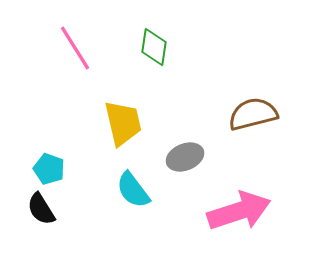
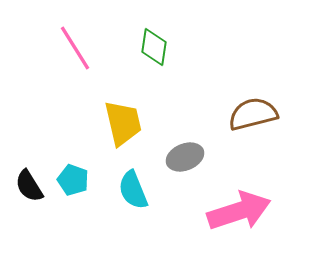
cyan pentagon: moved 24 px right, 11 px down
cyan semicircle: rotated 15 degrees clockwise
black semicircle: moved 12 px left, 23 px up
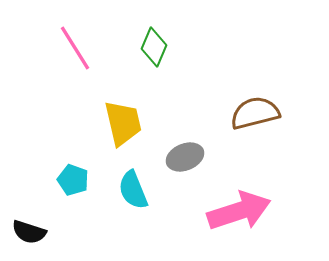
green diamond: rotated 15 degrees clockwise
brown semicircle: moved 2 px right, 1 px up
black semicircle: moved 46 px down; rotated 40 degrees counterclockwise
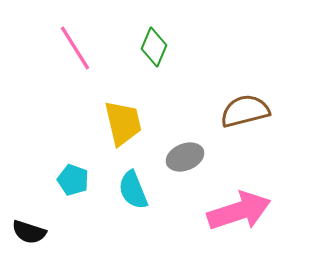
brown semicircle: moved 10 px left, 2 px up
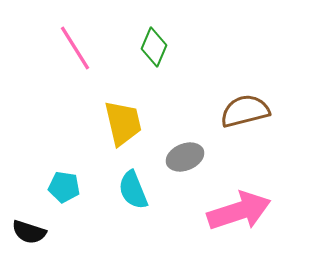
cyan pentagon: moved 9 px left, 7 px down; rotated 12 degrees counterclockwise
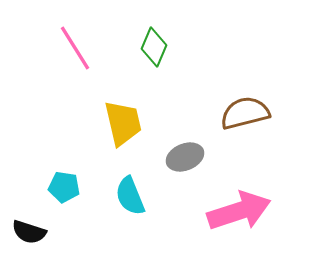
brown semicircle: moved 2 px down
cyan semicircle: moved 3 px left, 6 px down
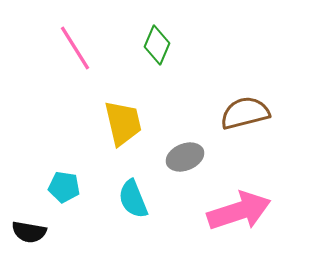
green diamond: moved 3 px right, 2 px up
cyan semicircle: moved 3 px right, 3 px down
black semicircle: rotated 8 degrees counterclockwise
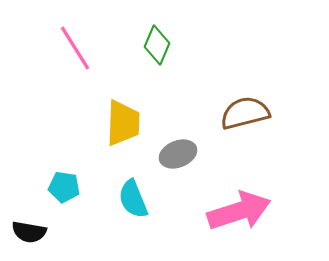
yellow trapezoid: rotated 15 degrees clockwise
gray ellipse: moved 7 px left, 3 px up
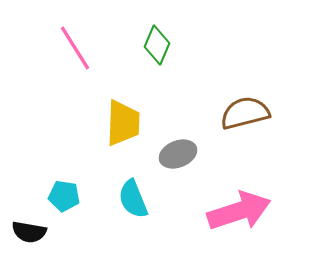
cyan pentagon: moved 9 px down
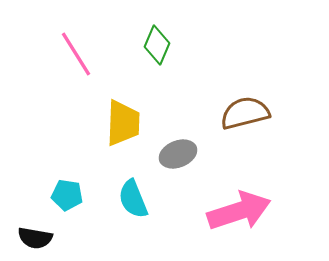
pink line: moved 1 px right, 6 px down
cyan pentagon: moved 3 px right, 1 px up
black semicircle: moved 6 px right, 6 px down
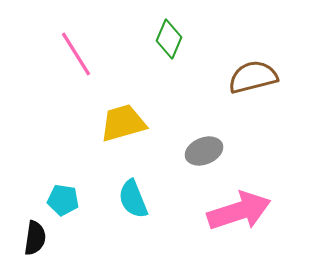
green diamond: moved 12 px right, 6 px up
brown semicircle: moved 8 px right, 36 px up
yellow trapezoid: rotated 108 degrees counterclockwise
gray ellipse: moved 26 px right, 3 px up
cyan pentagon: moved 4 px left, 5 px down
black semicircle: rotated 92 degrees counterclockwise
